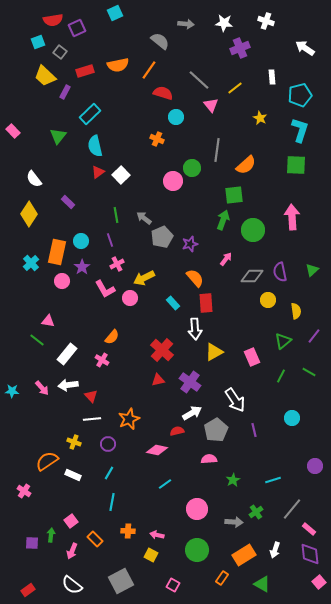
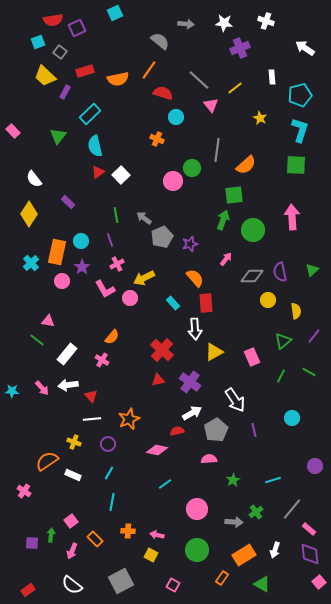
orange semicircle at (118, 65): moved 14 px down
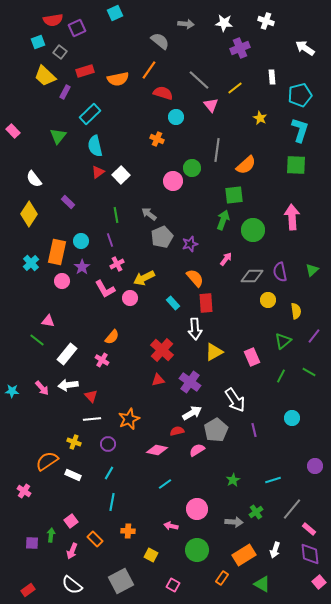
gray arrow at (144, 218): moved 5 px right, 4 px up
pink semicircle at (209, 459): moved 12 px left, 9 px up; rotated 28 degrees counterclockwise
pink arrow at (157, 535): moved 14 px right, 9 px up
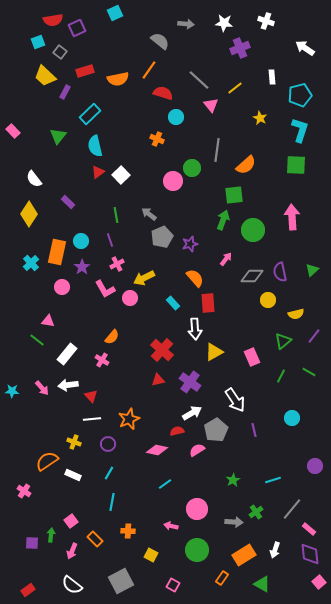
pink circle at (62, 281): moved 6 px down
red rectangle at (206, 303): moved 2 px right
yellow semicircle at (296, 311): moved 3 px down; rotated 84 degrees clockwise
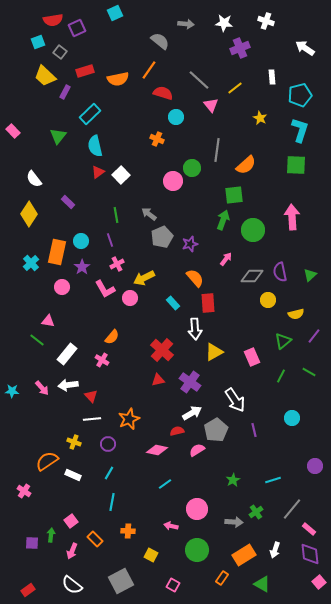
green triangle at (312, 270): moved 2 px left, 5 px down
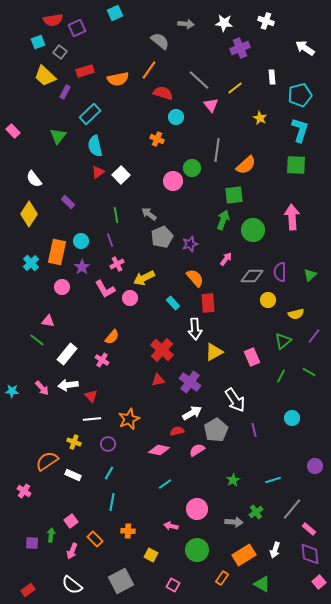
purple semicircle at (280, 272): rotated 12 degrees clockwise
pink diamond at (157, 450): moved 2 px right
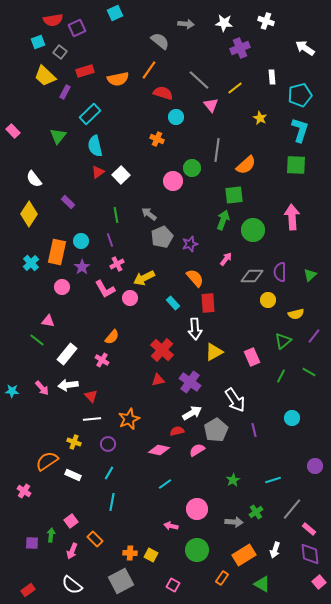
orange cross at (128, 531): moved 2 px right, 22 px down
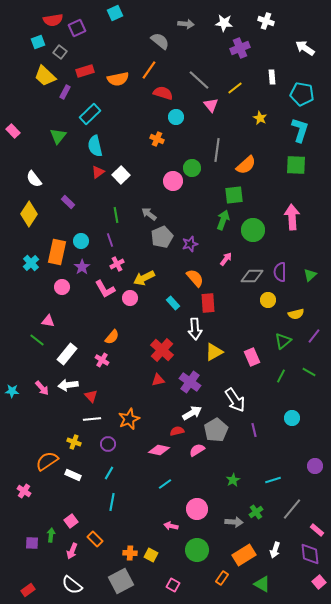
cyan pentagon at (300, 95): moved 2 px right, 1 px up; rotated 25 degrees clockwise
pink rectangle at (309, 529): moved 8 px right, 1 px down
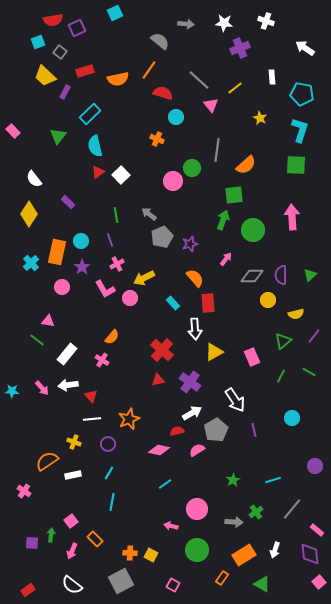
purple semicircle at (280, 272): moved 1 px right, 3 px down
white rectangle at (73, 475): rotated 35 degrees counterclockwise
